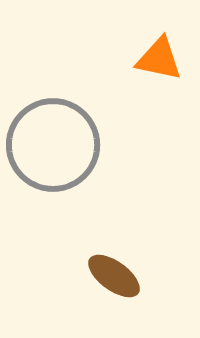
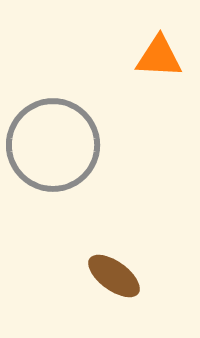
orange triangle: moved 2 px up; rotated 9 degrees counterclockwise
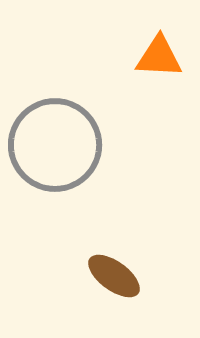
gray circle: moved 2 px right
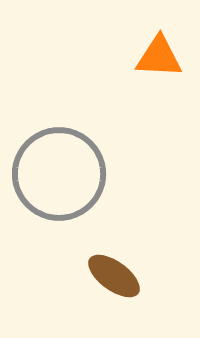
gray circle: moved 4 px right, 29 px down
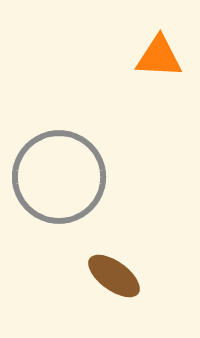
gray circle: moved 3 px down
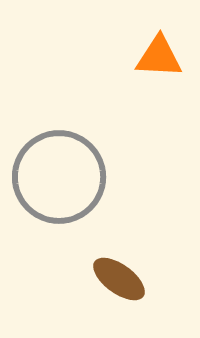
brown ellipse: moved 5 px right, 3 px down
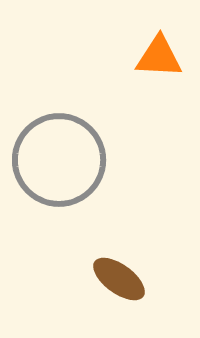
gray circle: moved 17 px up
